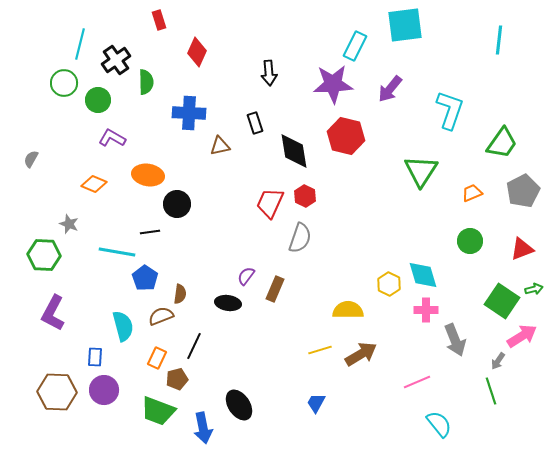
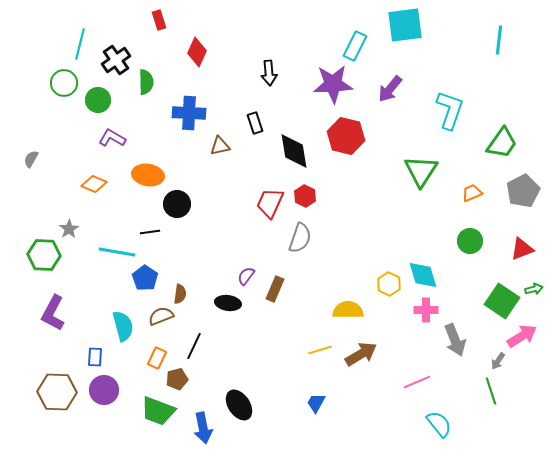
gray star at (69, 224): moved 5 px down; rotated 18 degrees clockwise
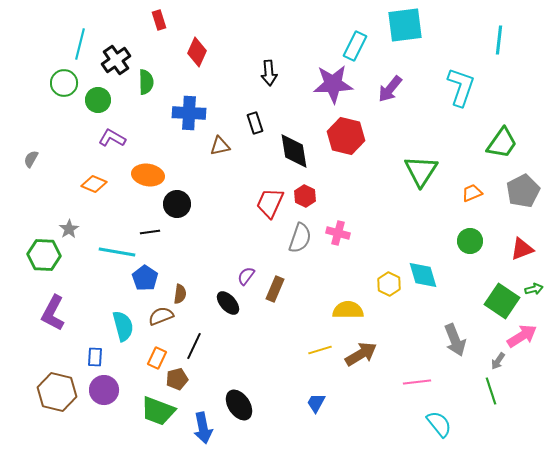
cyan L-shape at (450, 110): moved 11 px right, 23 px up
black ellipse at (228, 303): rotated 40 degrees clockwise
pink cross at (426, 310): moved 88 px left, 77 px up; rotated 15 degrees clockwise
pink line at (417, 382): rotated 16 degrees clockwise
brown hexagon at (57, 392): rotated 12 degrees clockwise
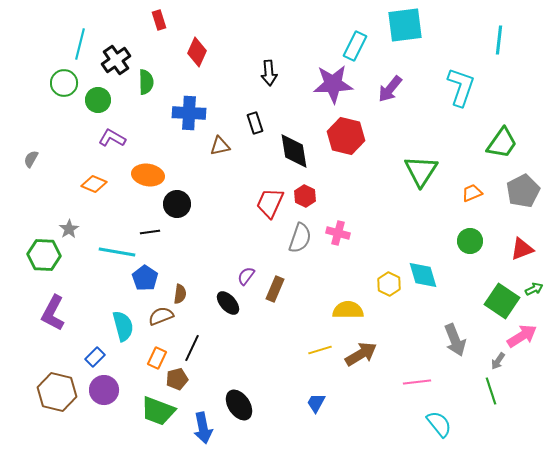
green arrow at (534, 289): rotated 12 degrees counterclockwise
black line at (194, 346): moved 2 px left, 2 px down
blue rectangle at (95, 357): rotated 42 degrees clockwise
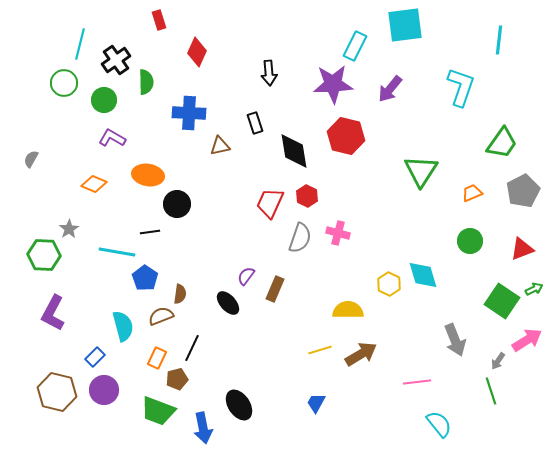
green circle at (98, 100): moved 6 px right
red hexagon at (305, 196): moved 2 px right
pink arrow at (522, 336): moved 5 px right, 4 px down
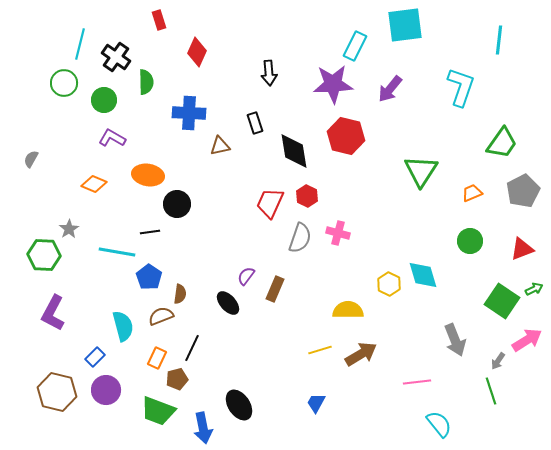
black cross at (116, 60): moved 3 px up; rotated 20 degrees counterclockwise
blue pentagon at (145, 278): moved 4 px right, 1 px up
purple circle at (104, 390): moved 2 px right
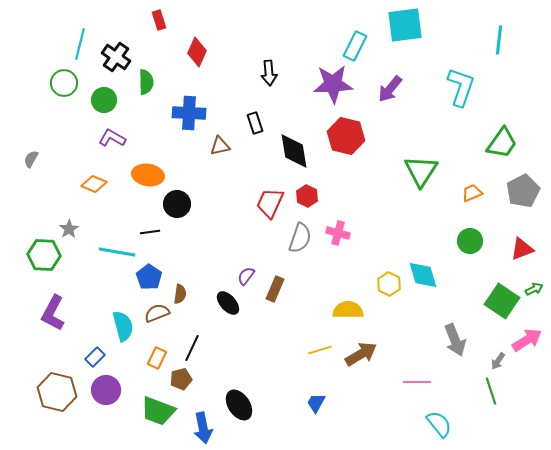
brown semicircle at (161, 316): moved 4 px left, 3 px up
brown pentagon at (177, 379): moved 4 px right
pink line at (417, 382): rotated 8 degrees clockwise
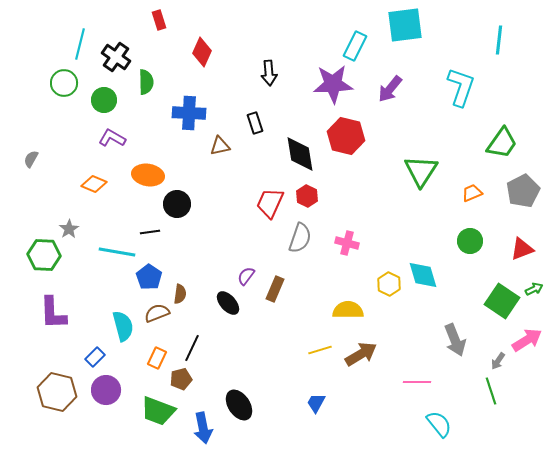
red diamond at (197, 52): moved 5 px right
black diamond at (294, 151): moved 6 px right, 3 px down
pink cross at (338, 233): moved 9 px right, 10 px down
purple L-shape at (53, 313): rotated 30 degrees counterclockwise
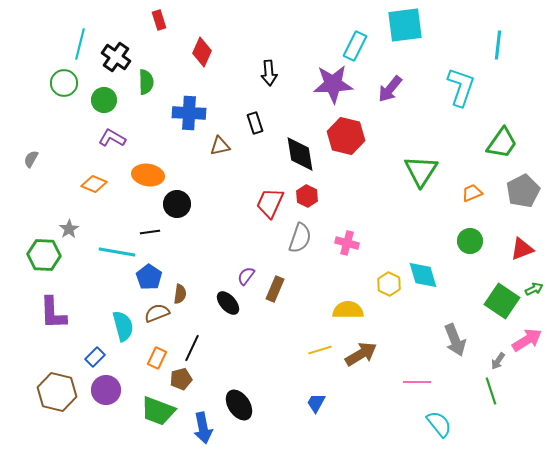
cyan line at (499, 40): moved 1 px left, 5 px down
